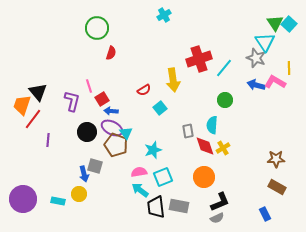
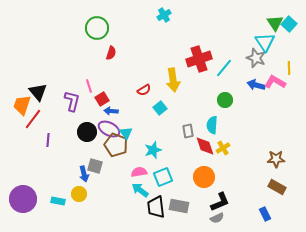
purple ellipse at (112, 128): moved 3 px left, 1 px down
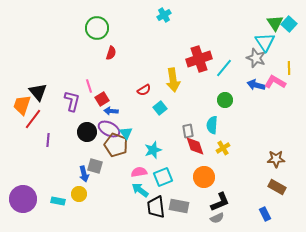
red diamond at (205, 146): moved 10 px left
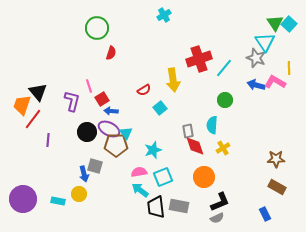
brown pentagon at (116, 145): rotated 20 degrees counterclockwise
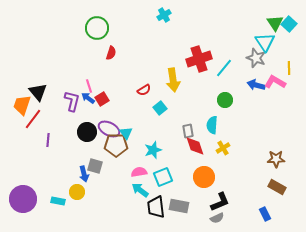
blue arrow at (111, 111): moved 23 px left, 13 px up; rotated 32 degrees clockwise
yellow circle at (79, 194): moved 2 px left, 2 px up
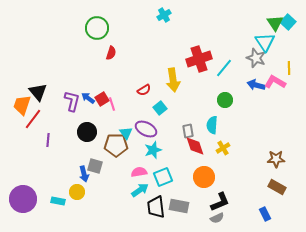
cyan square at (289, 24): moved 1 px left, 2 px up
pink line at (89, 86): moved 23 px right, 18 px down
purple ellipse at (109, 129): moved 37 px right
cyan arrow at (140, 190): rotated 108 degrees clockwise
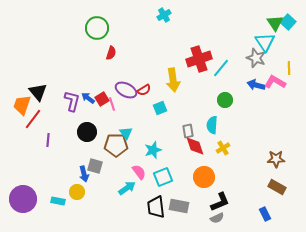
cyan line at (224, 68): moved 3 px left
cyan square at (160, 108): rotated 16 degrees clockwise
purple ellipse at (146, 129): moved 20 px left, 39 px up
pink semicircle at (139, 172): rotated 63 degrees clockwise
cyan arrow at (140, 190): moved 13 px left, 2 px up
